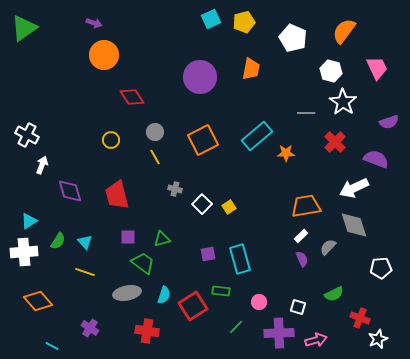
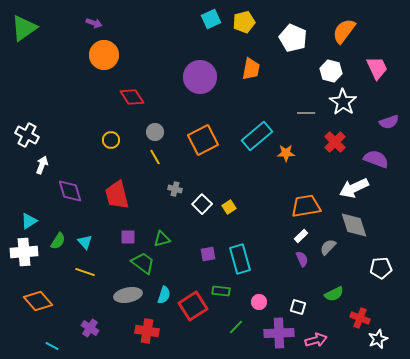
gray ellipse at (127, 293): moved 1 px right, 2 px down
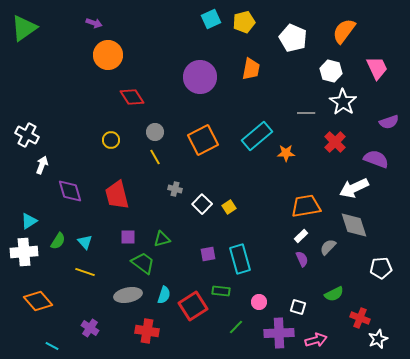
orange circle at (104, 55): moved 4 px right
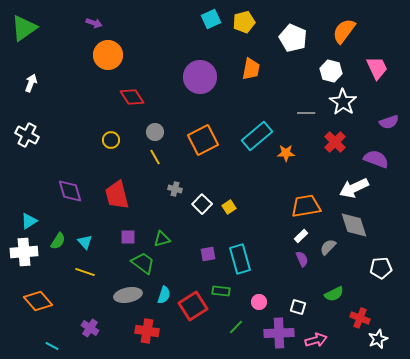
white arrow at (42, 165): moved 11 px left, 82 px up
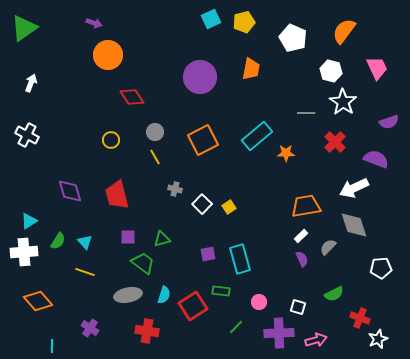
cyan line at (52, 346): rotated 64 degrees clockwise
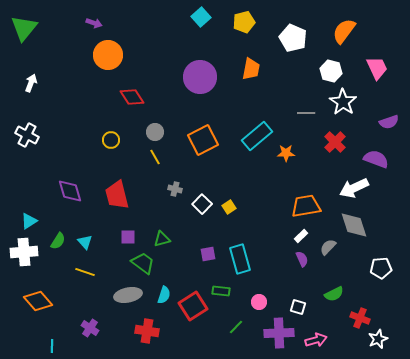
cyan square at (211, 19): moved 10 px left, 2 px up; rotated 18 degrees counterclockwise
green triangle at (24, 28): rotated 16 degrees counterclockwise
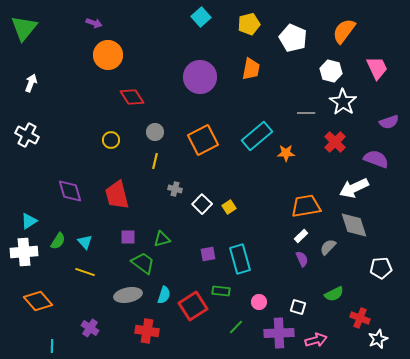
yellow pentagon at (244, 22): moved 5 px right, 2 px down
yellow line at (155, 157): moved 4 px down; rotated 42 degrees clockwise
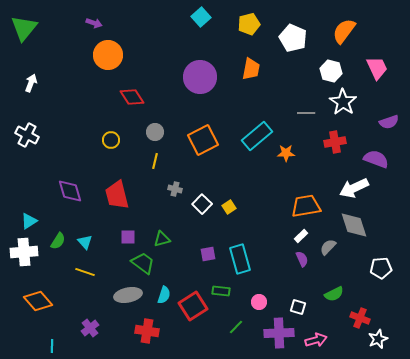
red cross at (335, 142): rotated 35 degrees clockwise
purple cross at (90, 328): rotated 18 degrees clockwise
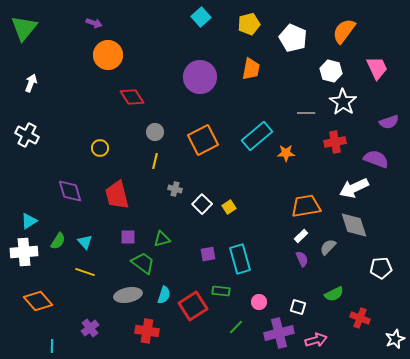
yellow circle at (111, 140): moved 11 px left, 8 px down
purple cross at (279, 333): rotated 12 degrees counterclockwise
white star at (378, 339): moved 17 px right
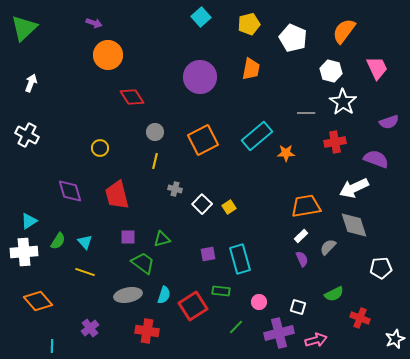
green triangle at (24, 28): rotated 8 degrees clockwise
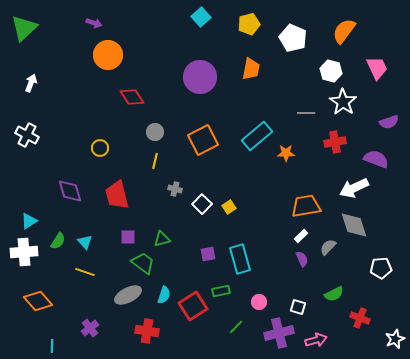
green rectangle at (221, 291): rotated 18 degrees counterclockwise
gray ellipse at (128, 295): rotated 16 degrees counterclockwise
